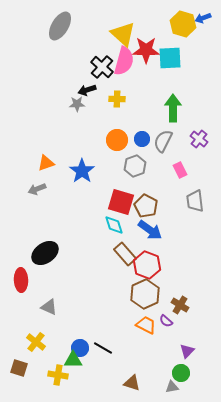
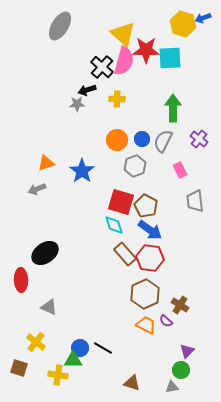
red hexagon at (147, 265): moved 3 px right, 7 px up; rotated 12 degrees counterclockwise
green circle at (181, 373): moved 3 px up
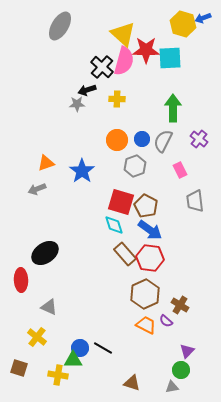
yellow cross at (36, 342): moved 1 px right, 5 px up
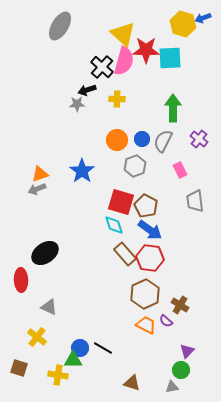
orange triangle at (46, 163): moved 6 px left, 11 px down
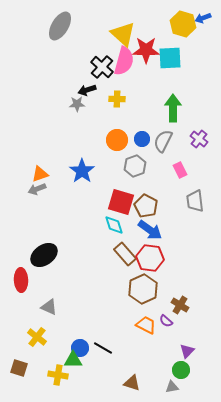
black ellipse at (45, 253): moved 1 px left, 2 px down
brown hexagon at (145, 294): moved 2 px left, 5 px up
